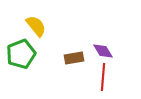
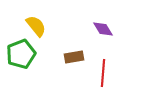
purple diamond: moved 22 px up
brown rectangle: moved 1 px up
red line: moved 4 px up
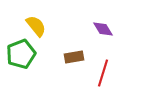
red line: rotated 12 degrees clockwise
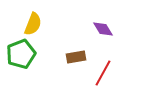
yellow semicircle: moved 3 px left, 2 px up; rotated 60 degrees clockwise
brown rectangle: moved 2 px right
red line: rotated 12 degrees clockwise
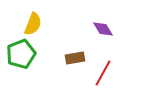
brown rectangle: moved 1 px left, 1 px down
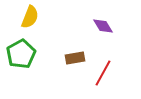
yellow semicircle: moved 3 px left, 7 px up
purple diamond: moved 3 px up
green pentagon: rotated 8 degrees counterclockwise
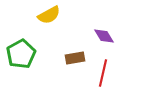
yellow semicircle: moved 19 px right, 2 px up; rotated 40 degrees clockwise
purple diamond: moved 1 px right, 10 px down
red line: rotated 16 degrees counterclockwise
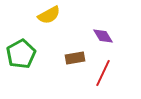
purple diamond: moved 1 px left
red line: rotated 12 degrees clockwise
